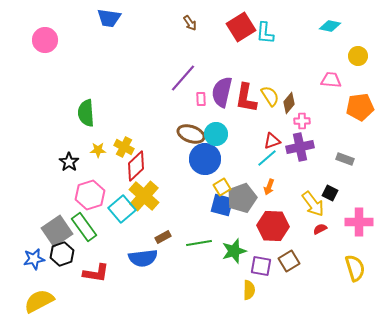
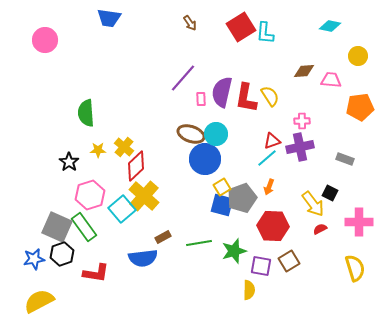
brown diamond at (289, 103): moved 15 px right, 32 px up; rotated 45 degrees clockwise
yellow cross at (124, 147): rotated 12 degrees clockwise
gray square at (57, 231): moved 4 px up; rotated 32 degrees counterclockwise
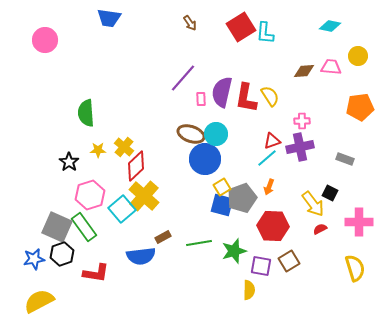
pink trapezoid at (331, 80): moved 13 px up
blue semicircle at (143, 258): moved 2 px left, 2 px up
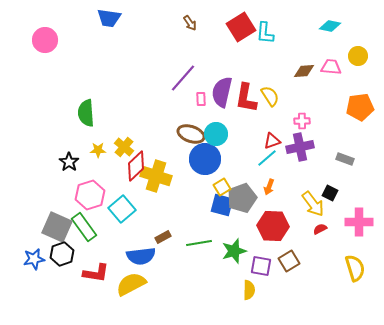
yellow cross at (144, 196): moved 12 px right, 20 px up; rotated 24 degrees counterclockwise
yellow semicircle at (39, 301): moved 92 px right, 17 px up
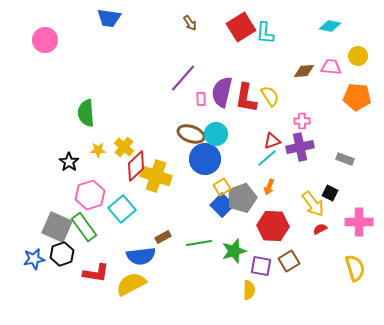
orange pentagon at (360, 107): moved 3 px left, 10 px up; rotated 12 degrees clockwise
blue square at (222, 205): rotated 30 degrees clockwise
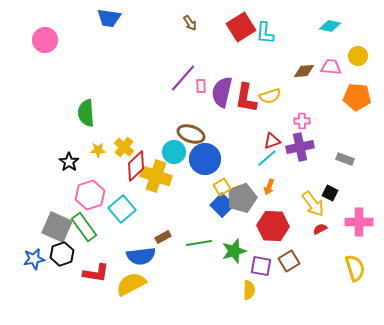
yellow semicircle at (270, 96): rotated 105 degrees clockwise
pink rectangle at (201, 99): moved 13 px up
cyan circle at (216, 134): moved 42 px left, 18 px down
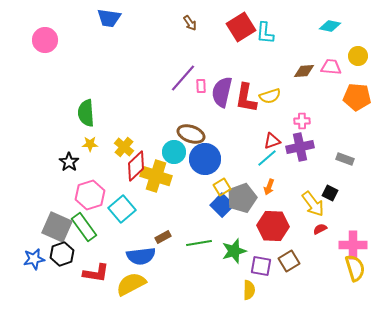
yellow star at (98, 150): moved 8 px left, 6 px up
pink cross at (359, 222): moved 6 px left, 23 px down
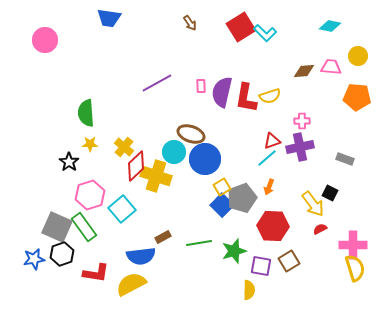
cyan L-shape at (265, 33): rotated 50 degrees counterclockwise
purple line at (183, 78): moved 26 px left, 5 px down; rotated 20 degrees clockwise
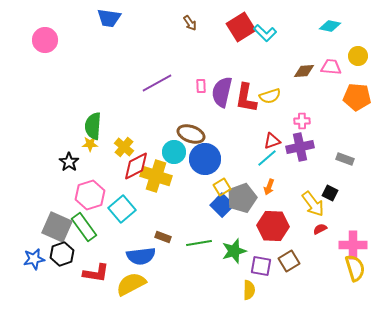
green semicircle at (86, 113): moved 7 px right, 13 px down; rotated 8 degrees clockwise
red diamond at (136, 166): rotated 16 degrees clockwise
brown rectangle at (163, 237): rotated 49 degrees clockwise
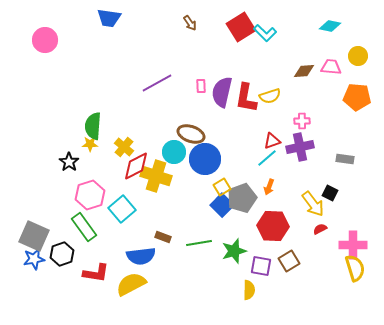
gray rectangle at (345, 159): rotated 12 degrees counterclockwise
gray square at (57, 227): moved 23 px left, 9 px down
